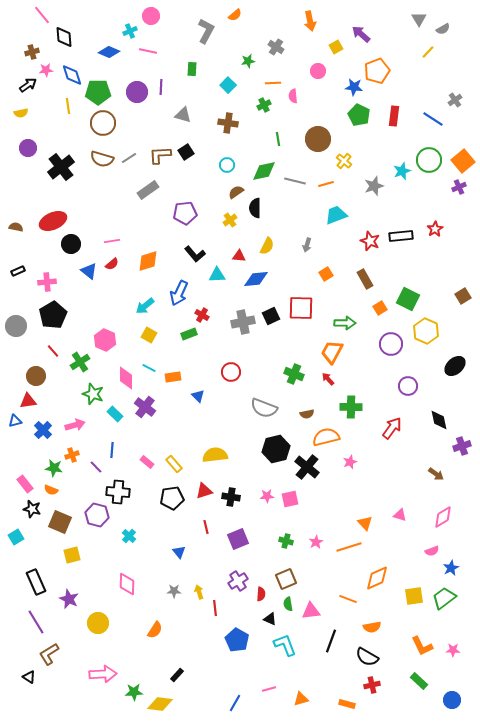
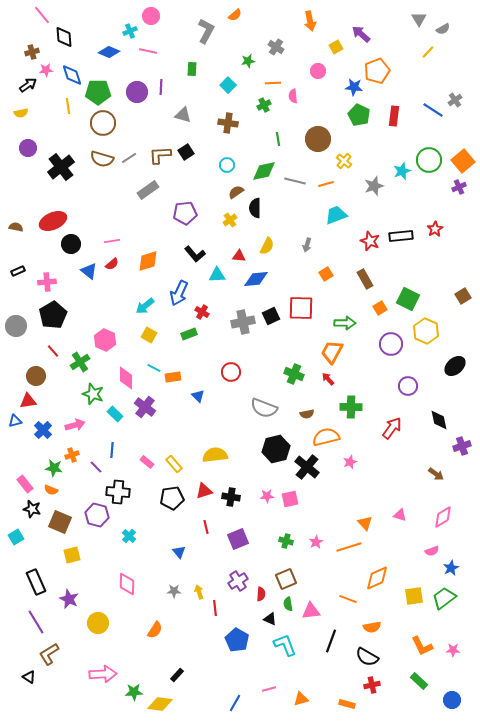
blue line at (433, 119): moved 9 px up
red cross at (202, 315): moved 3 px up
cyan line at (149, 368): moved 5 px right
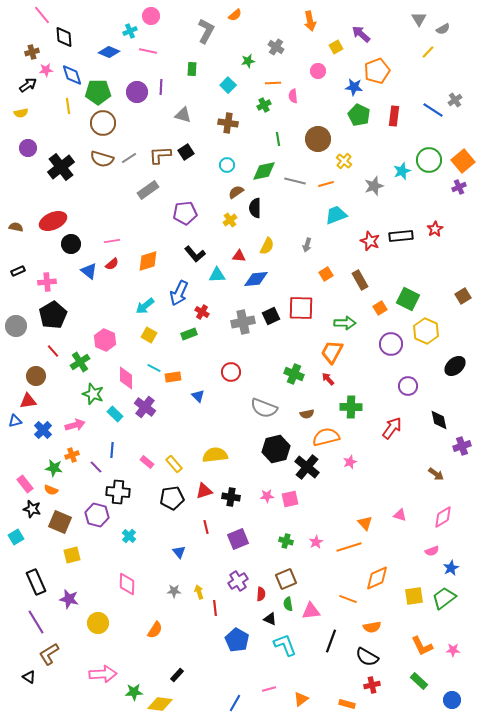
brown rectangle at (365, 279): moved 5 px left, 1 px down
purple star at (69, 599): rotated 12 degrees counterclockwise
orange triangle at (301, 699): rotated 21 degrees counterclockwise
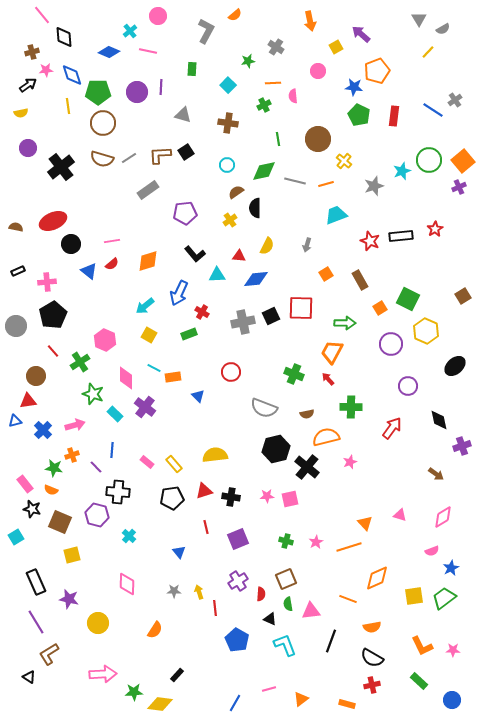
pink circle at (151, 16): moved 7 px right
cyan cross at (130, 31): rotated 16 degrees counterclockwise
black semicircle at (367, 657): moved 5 px right, 1 px down
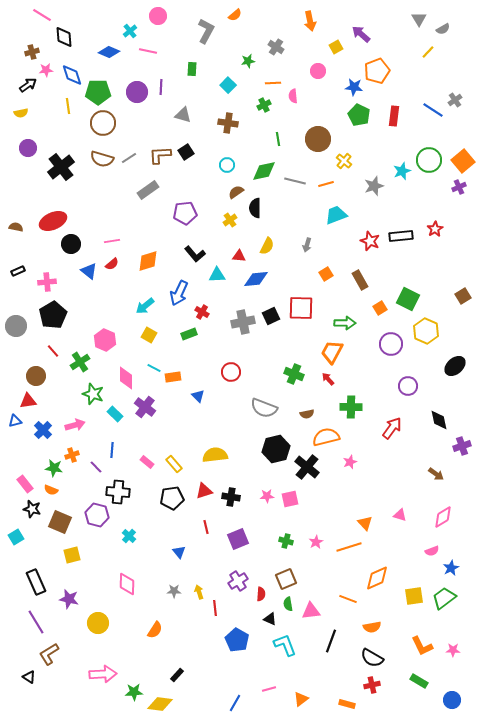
pink line at (42, 15): rotated 18 degrees counterclockwise
green rectangle at (419, 681): rotated 12 degrees counterclockwise
